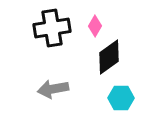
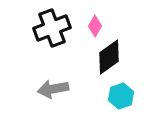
black cross: rotated 12 degrees counterclockwise
cyan hexagon: moved 2 px up; rotated 20 degrees counterclockwise
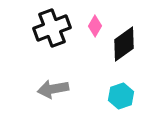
black diamond: moved 15 px right, 13 px up
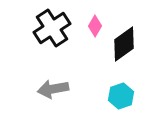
black cross: rotated 12 degrees counterclockwise
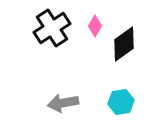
gray arrow: moved 10 px right, 14 px down
cyan hexagon: moved 6 px down; rotated 10 degrees clockwise
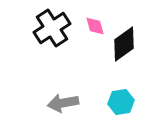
pink diamond: rotated 45 degrees counterclockwise
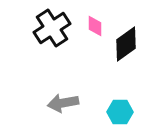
pink diamond: rotated 15 degrees clockwise
black diamond: moved 2 px right
cyan hexagon: moved 1 px left, 10 px down; rotated 10 degrees clockwise
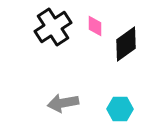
black cross: moved 1 px right, 1 px up
cyan hexagon: moved 3 px up
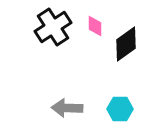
gray arrow: moved 4 px right, 5 px down; rotated 12 degrees clockwise
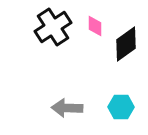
cyan hexagon: moved 1 px right, 2 px up
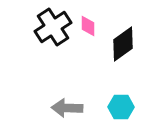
pink diamond: moved 7 px left
black diamond: moved 3 px left
